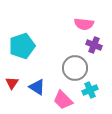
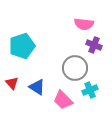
red triangle: rotated 16 degrees counterclockwise
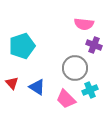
pink trapezoid: moved 3 px right, 1 px up
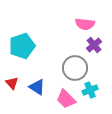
pink semicircle: moved 1 px right
purple cross: rotated 28 degrees clockwise
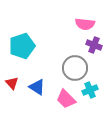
purple cross: rotated 28 degrees counterclockwise
